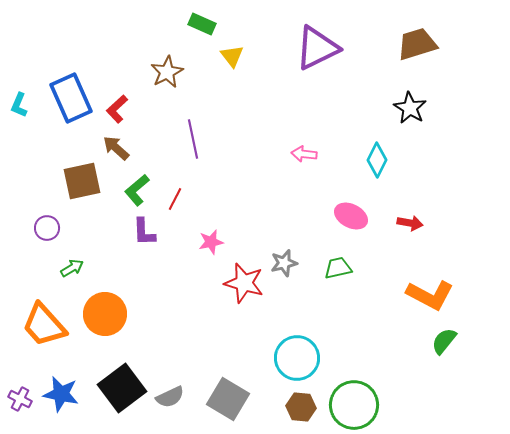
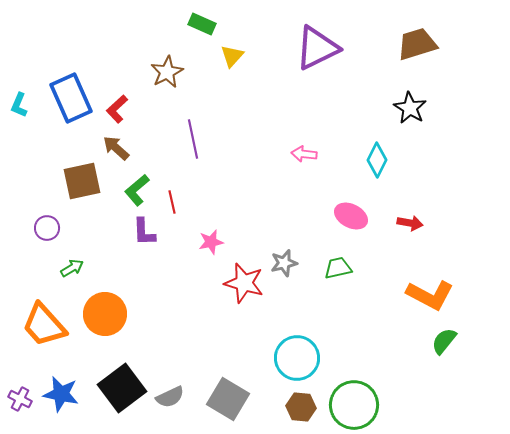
yellow triangle: rotated 20 degrees clockwise
red line: moved 3 px left, 3 px down; rotated 40 degrees counterclockwise
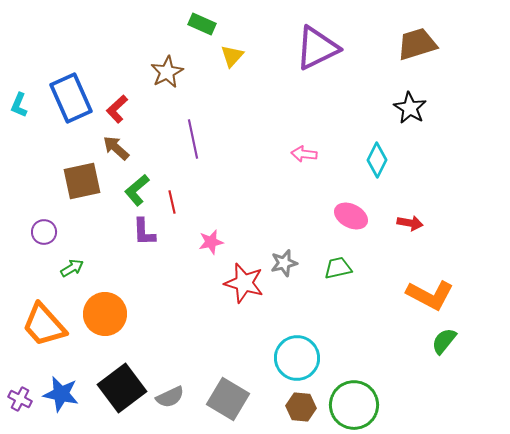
purple circle: moved 3 px left, 4 px down
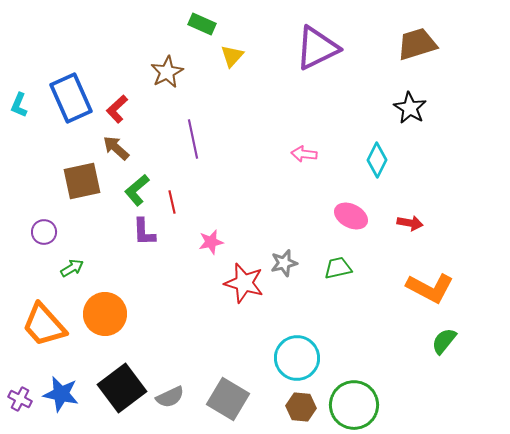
orange L-shape: moved 7 px up
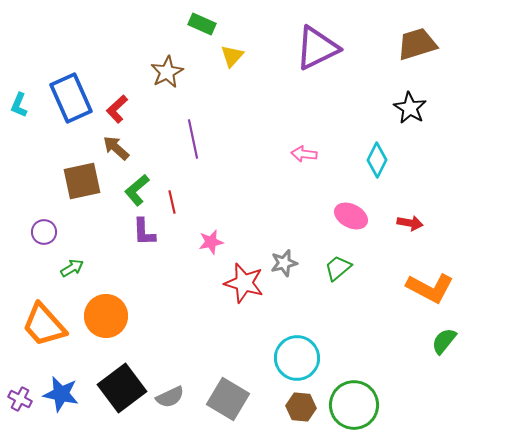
green trapezoid: rotated 28 degrees counterclockwise
orange circle: moved 1 px right, 2 px down
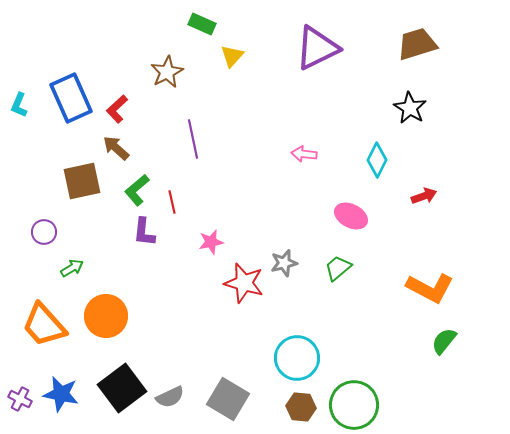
red arrow: moved 14 px right, 27 px up; rotated 30 degrees counterclockwise
purple L-shape: rotated 8 degrees clockwise
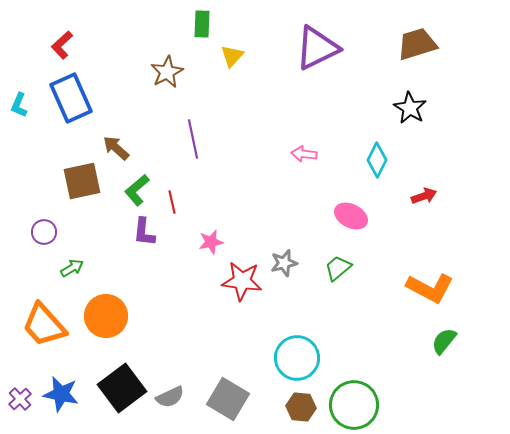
green rectangle: rotated 68 degrees clockwise
red L-shape: moved 55 px left, 64 px up
red star: moved 2 px left, 2 px up; rotated 9 degrees counterclockwise
purple cross: rotated 20 degrees clockwise
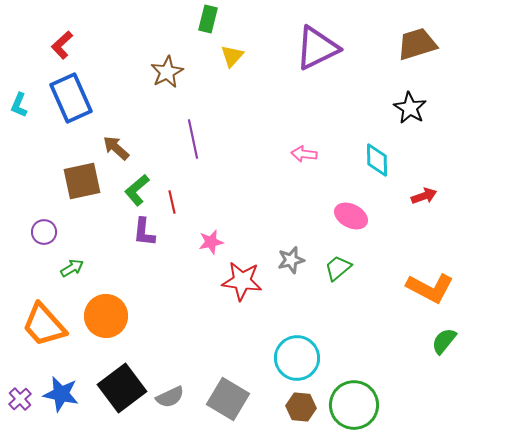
green rectangle: moved 6 px right, 5 px up; rotated 12 degrees clockwise
cyan diamond: rotated 28 degrees counterclockwise
gray star: moved 7 px right, 3 px up
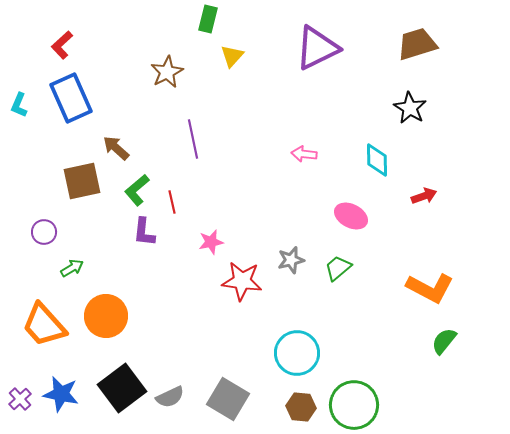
cyan circle: moved 5 px up
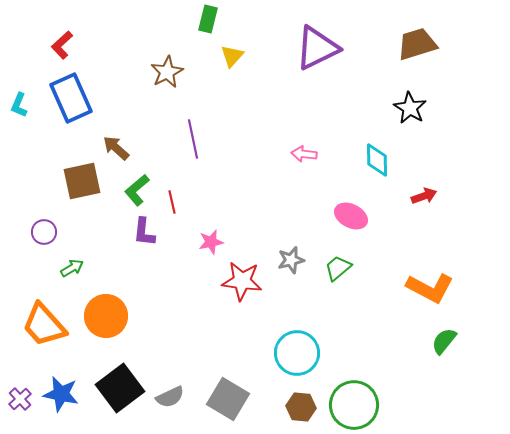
black square: moved 2 px left
